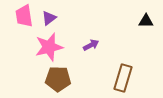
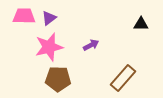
pink trapezoid: rotated 100 degrees clockwise
black triangle: moved 5 px left, 3 px down
brown rectangle: rotated 24 degrees clockwise
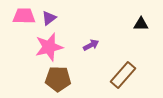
brown rectangle: moved 3 px up
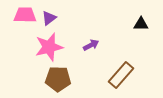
pink trapezoid: moved 1 px right, 1 px up
brown rectangle: moved 2 px left
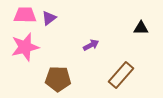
black triangle: moved 4 px down
pink star: moved 24 px left
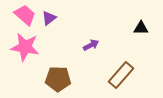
pink trapezoid: rotated 40 degrees clockwise
pink star: rotated 24 degrees clockwise
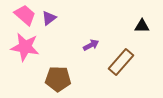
black triangle: moved 1 px right, 2 px up
brown rectangle: moved 13 px up
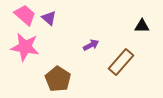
purple triangle: rotated 42 degrees counterclockwise
brown pentagon: rotated 30 degrees clockwise
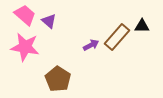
purple triangle: moved 3 px down
brown rectangle: moved 4 px left, 25 px up
